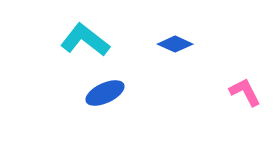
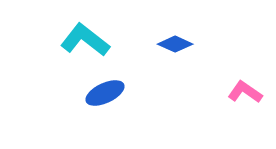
pink L-shape: rotated 28 degrees counterclockwise
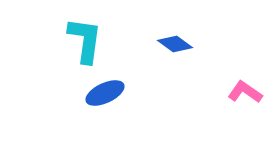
cyan L-shape: rotated 60 degrees clockwise
blue diamond: rotated 12 degrees clockwise
